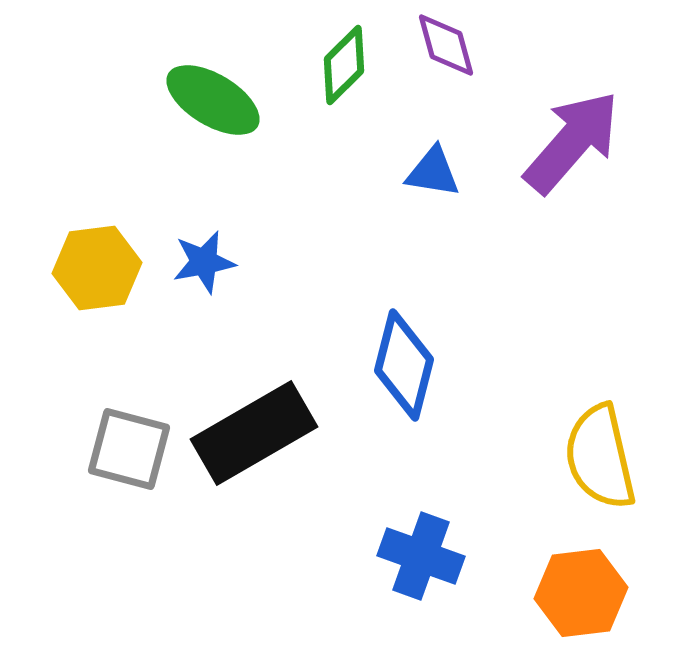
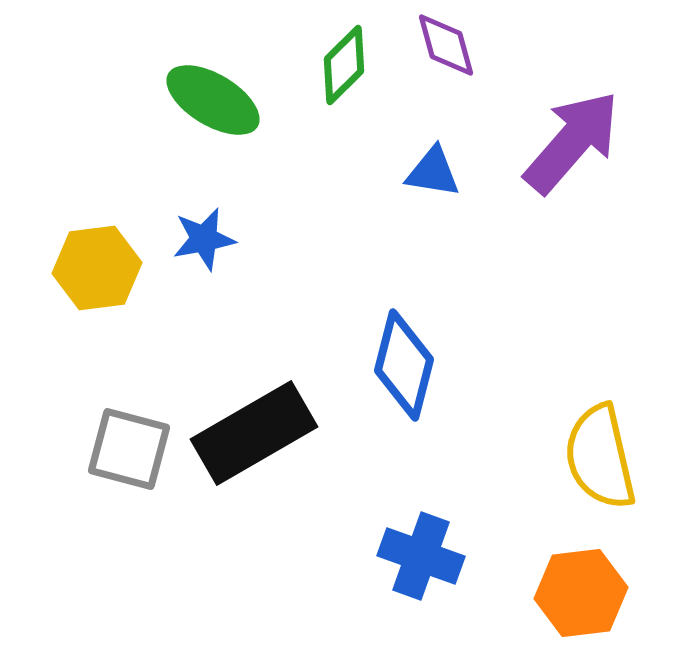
blue star: moved 23 px up
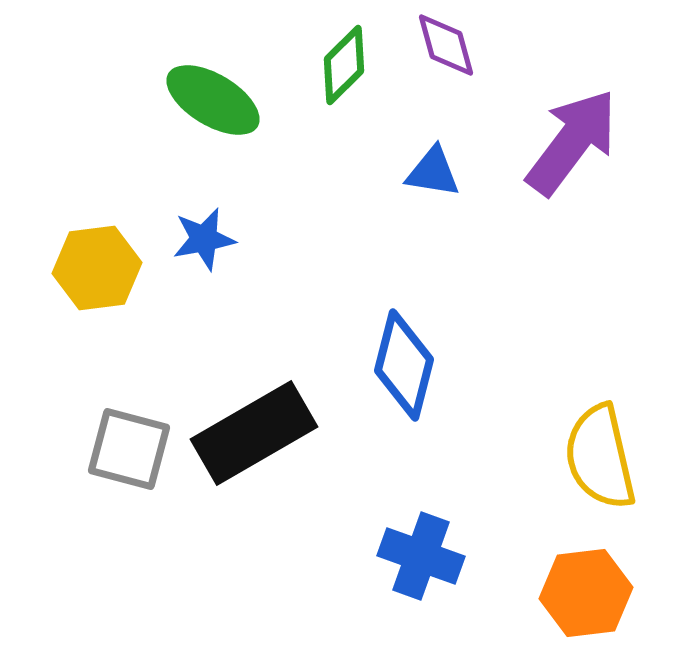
purple arrow: rotated 4 degrees counterclockwise
orange hexagon: moved 5 px right
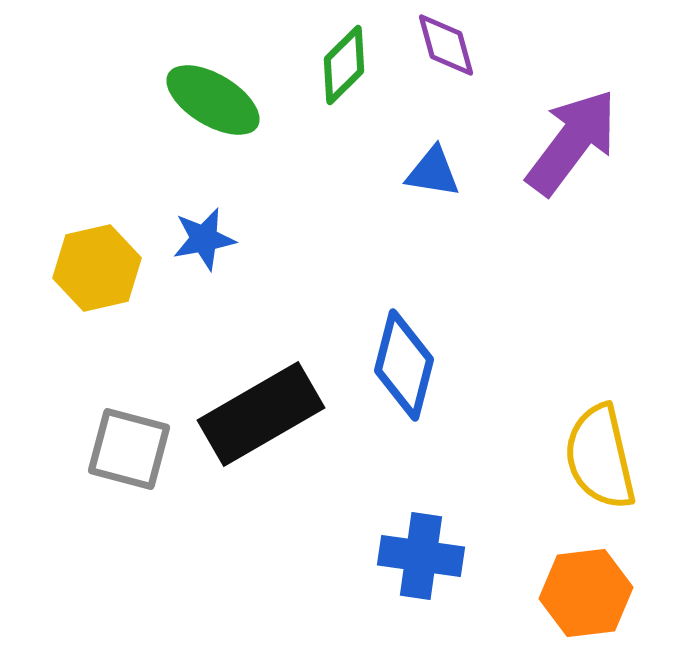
yellow hexagon: rotated 6 degrees counterclockwise
black rectangle: moved 7 px right, 19 px up
blue cross: rotated 12 degrees counterclockwise
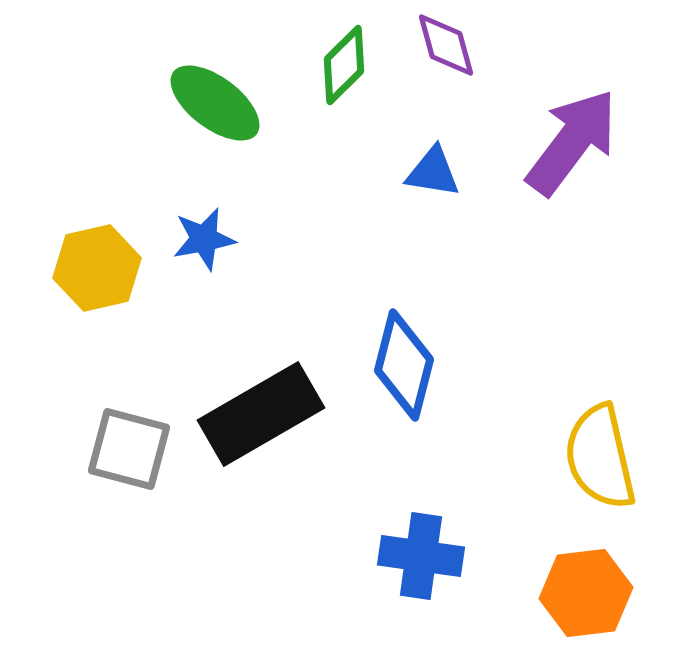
green ellipse: moved 2 px right, 3 px down; rotated 6 degrees clockwise
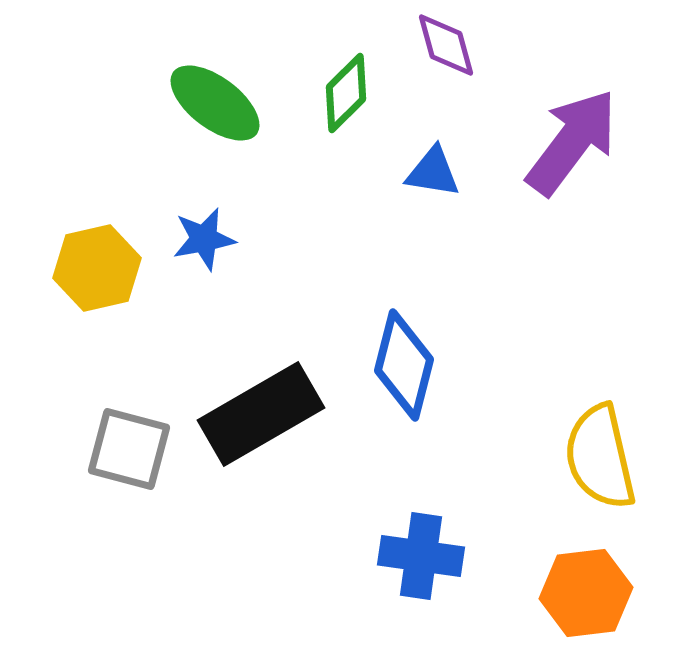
green diamond: moved 2 px right, 28 px down
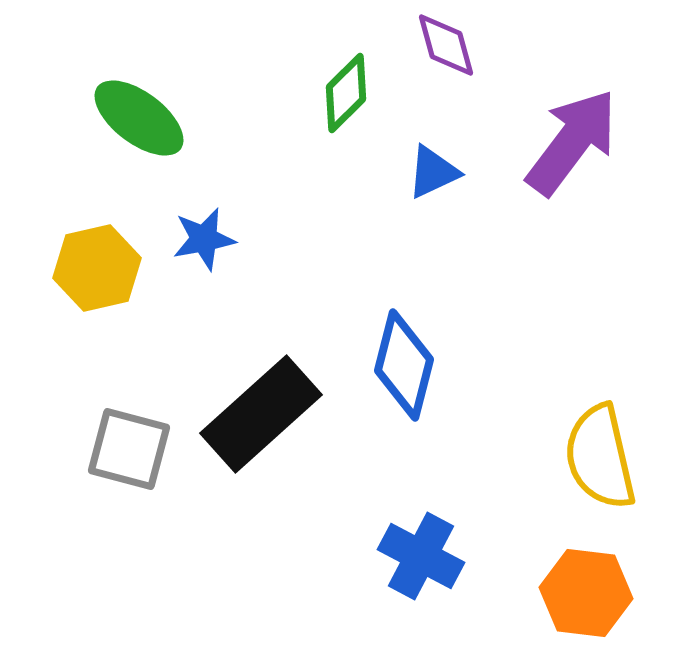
green ellipse: moved 76 px left, 15 px down
blue triangle: rotated 34 degrees counterclockwise
black rectangle: rotated 12 degrees counterclockwise
blue cross: rotated 20 degrees clockwise
orange hexagon: rotated 14 degrees clockwise
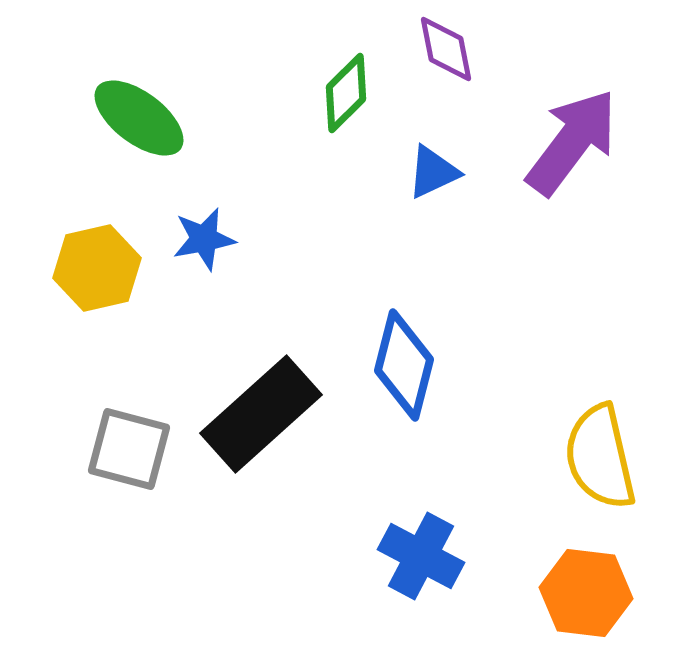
purple diamond: moved 4 px down; rotated 4 degrees clockwise
